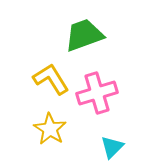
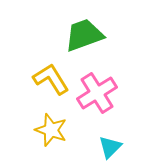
pink cross: rotated 15 degrees counterclockwise
yellow star: moved 1 px right, 1 px down; rotated 12 degrees counterclockwise
cyan triangle: moved 2 px left
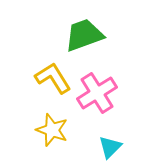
yellow L-shape: moved 2 px right, 1 px up
yellow star: moved 1 px right
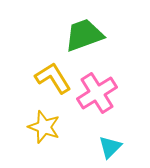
yellow star: moved 8 px left, 3 px up
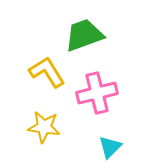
yellow L-shape: moved 6 px left, 6 px up
pink cross: rotated 18 degrees clockwise
yellow star: rotated 12 degrees counterclockwise
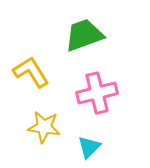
yellow L-shape: moved 16 px left
cyan triangle: moved 21 px left
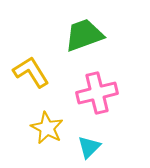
yellow star: moved 3 px right, 1 px down; rotated 20 degrees clockwise
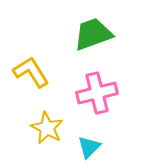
green trapezoid: moved 9 px right, 1 px up
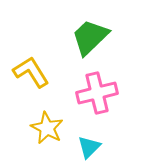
green trapezoid: moved 3 px left, 3 px down; rotated 24 degrees counterclockwise
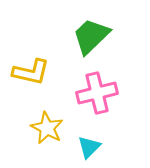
green trapezoid: moved 1 px right, 1 px up
yellow L-shape: rotated 135 degrees clockwise
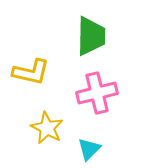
green trapezoid: rotated 135 degrees clockwise
cyan triangle: moved 2 px down
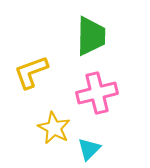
yellow L-shape: rotated 147 degrees clockwise
yellow star: moved 7 px right
